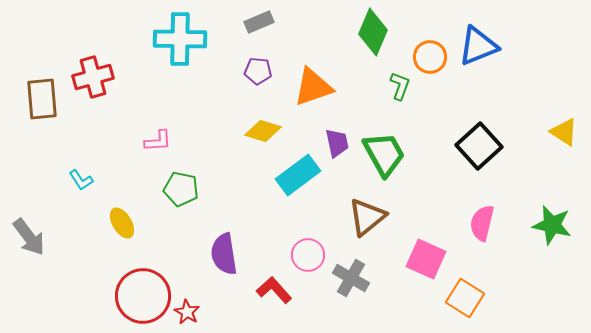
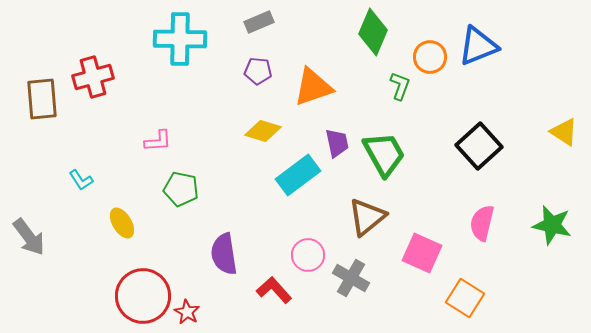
pink square: moved 4 px left, 6 px up
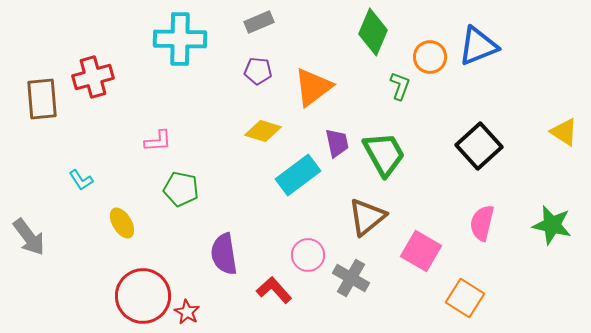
orange triangle: rotated 18 degrees counterclockwise
pink square: moved 1 px left, 2 px up; rotated 6 degrees clockwise
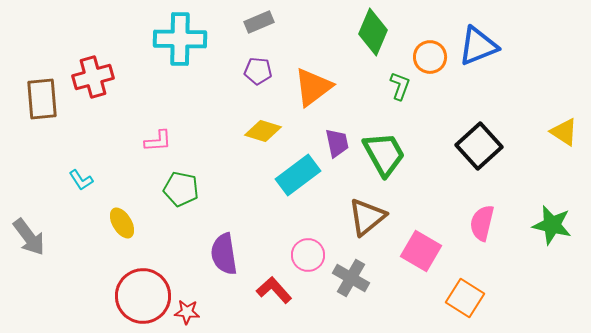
red star: rotated 25 degrees counterclockwise
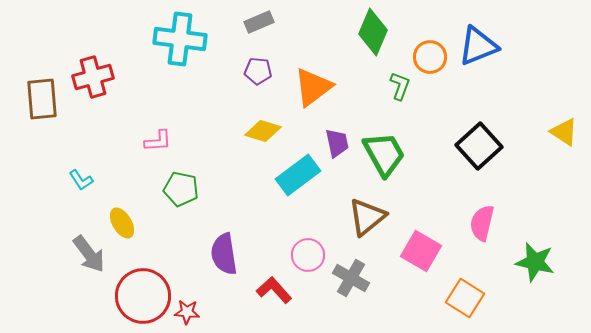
cyan cross: rotated 6 degrees clockwise
green star: moved 17 px left, 37 px down
gray arrow: moved 60 px right, 17 px down
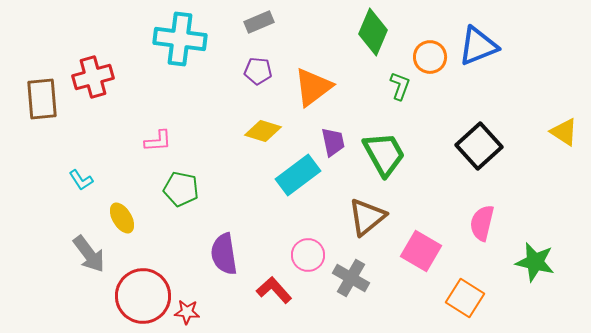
purple trapezoid: moved 4 px left, 1 px up
yellow ellipse: moved 5 px up
